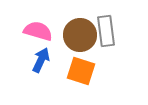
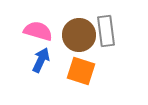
brown circle: moved 1 px left
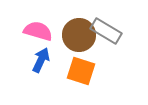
gray rectangle: rotated 52 degrees counterclockwise
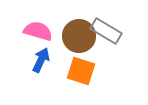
brown circle: moved 1 px down
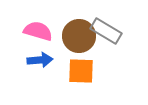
blue arrow: moved 1 px left; rotated 60 degrees clockwise
orange square: rotated 16 degrees counterclockwise
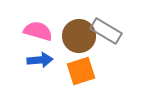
orange square: rotated 20 degrees counterclockwise
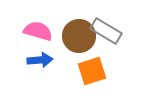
orange square: moved 11 px right
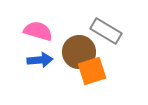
brown circle: moved 16 px down
